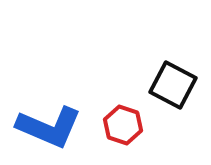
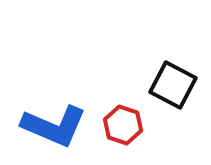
blue L-shape: moved 5 px right, 1 px up
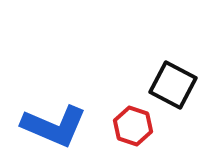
red hexagon: moved 10 px right, 1 px down
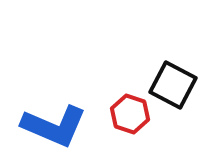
red hexagon: moved 3 px left, 12 px up
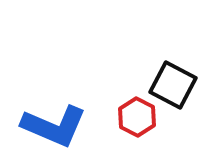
red hexagon: moved 7 px right, 3 px down; rotated 9 degrees clockwise
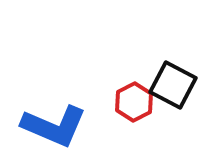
red hexagon: moved 3 px left, 15 px up; rotated 6 degrees clockwise
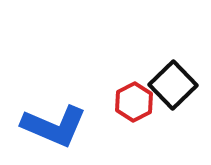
black square: rotated 18 degrees clockwise
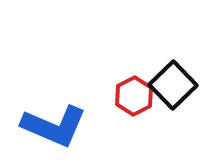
red hexagon: moved 6 px up
